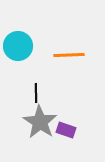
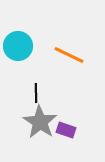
orange line: rotated 28 degrees clockwise
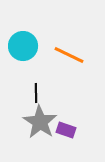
cyan circle: moved 5 px right
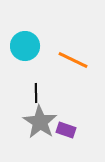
cyan circle: moved 2 px right
orange line: moved 4 px right, 5 px down
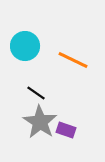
black line: rotated 54 degrees counterclockwise
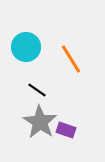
cyan circle: moved 1 px right, 1 px down
orange line: moved 2 px left, 1 px up; rotated 32 degrees clockwise
black line: moved 1 px right, 3 px up
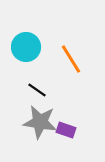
gray star: rotated 24 degrees counterclockwise
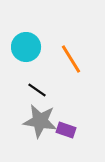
gray star: moved 1 px up
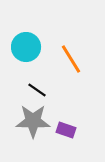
gray star: moved 7 px left; rotated 8 degrees counterclockwise
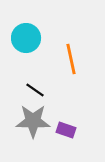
cyan circle: moved 9 px up
orange line: rotated 20 degrees clockwise
black line: moved 2 px left
